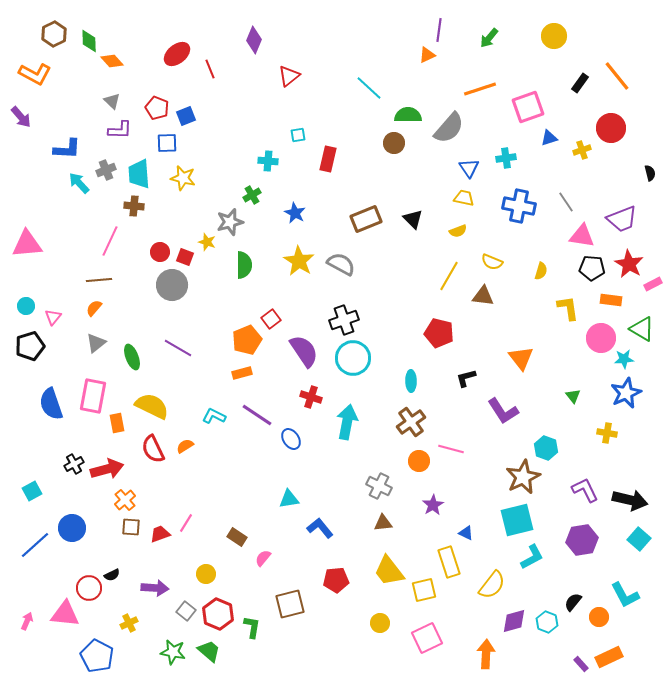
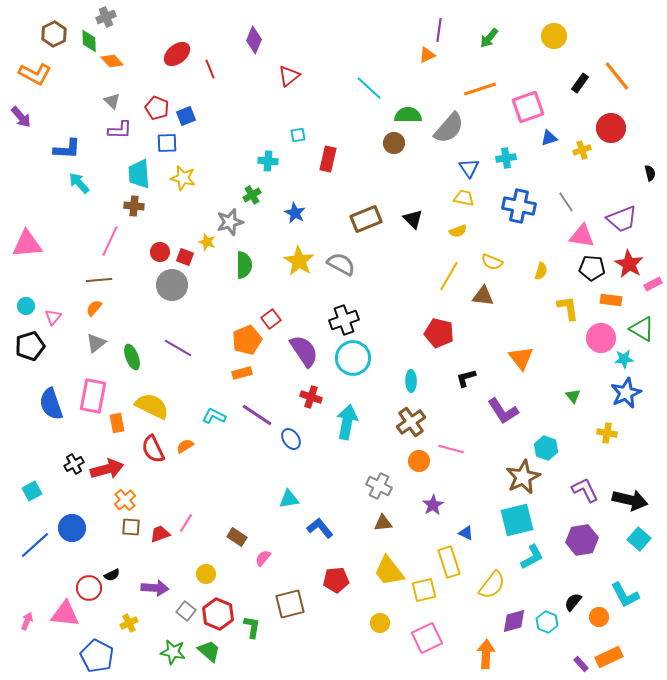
gray cross at (106, 170): moved 153 px up
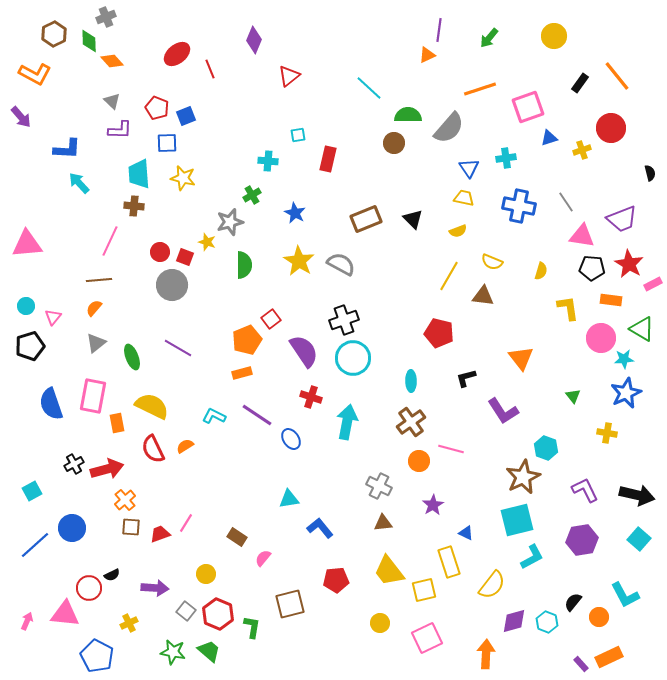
black arrow at (630, 500): moved 7 px right, 5 px up
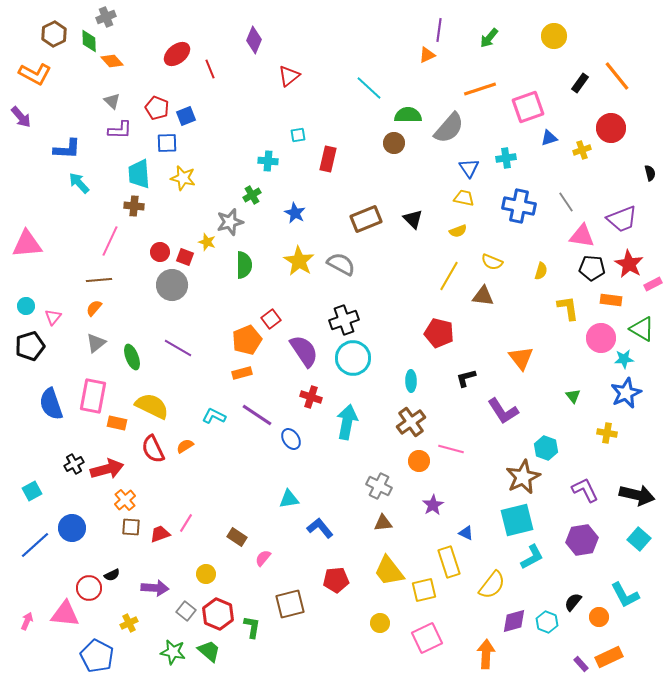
orange rectangle at (117, 423): rotated 66 degrees counterclockwise
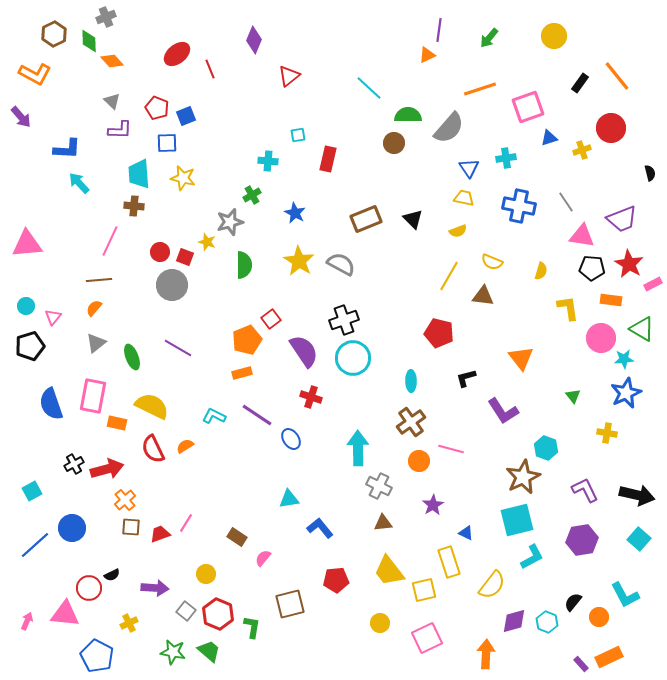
cyan arrow at (347, 422): moved 11 px right, 26 px down; rotated 12 degrees counterclockwise
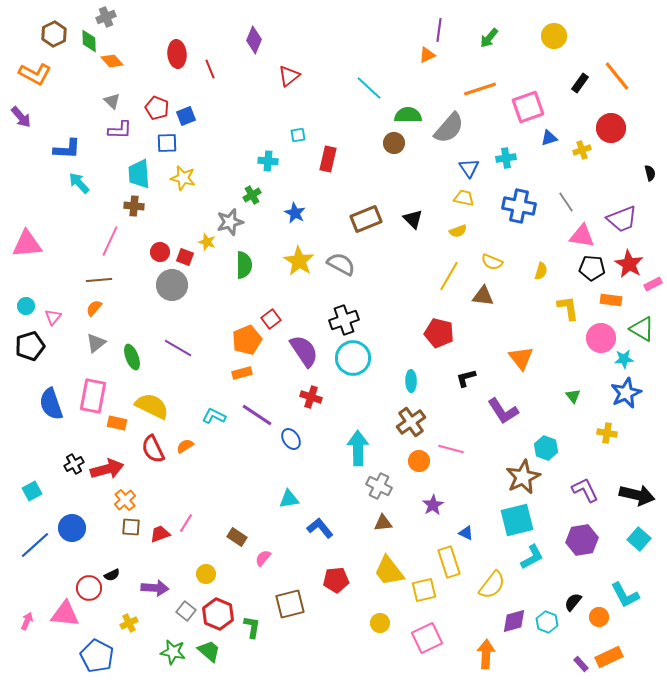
red ellipse at (177, 54): rotated 56 degrees counterclockwise
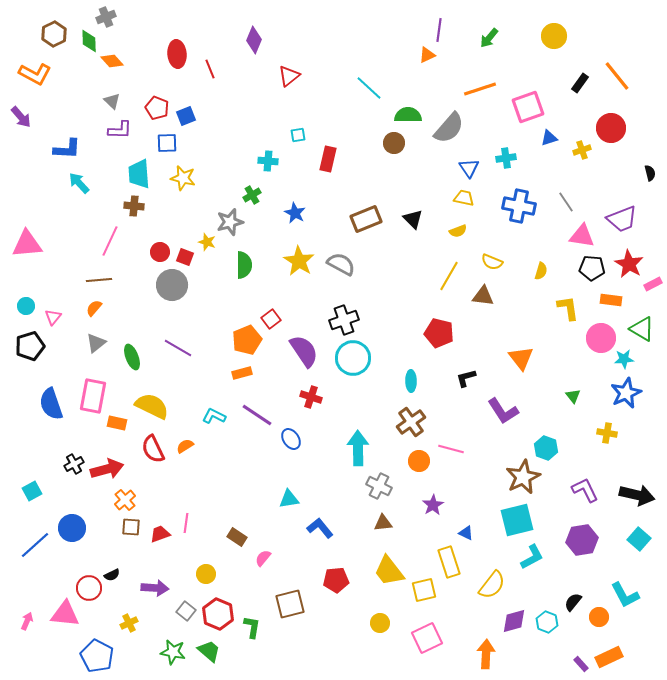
pink line at (186, 523): rotated 24 degrees counterclockwise
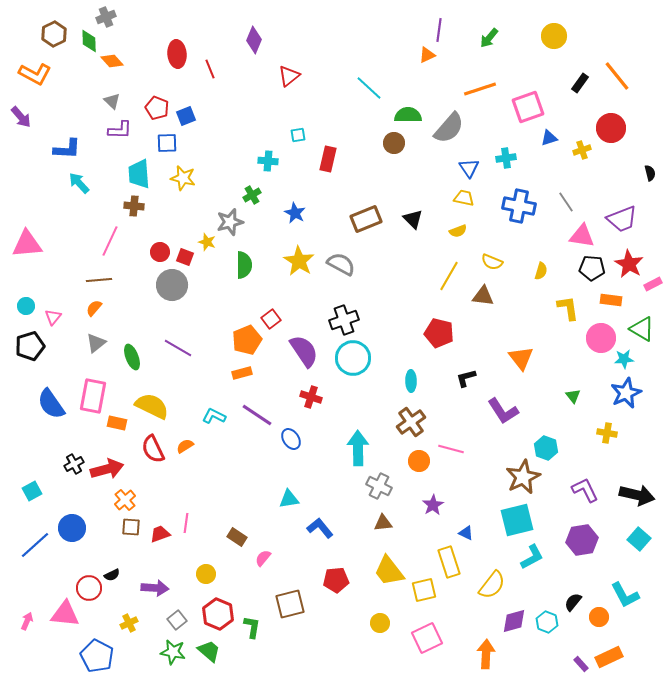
blue semicircle at (51, 404): rotated 16 degrees counterclockwise
gray square at (186, 611): moved 9 px left, 9 px down; rotated 12 degrees clockwise
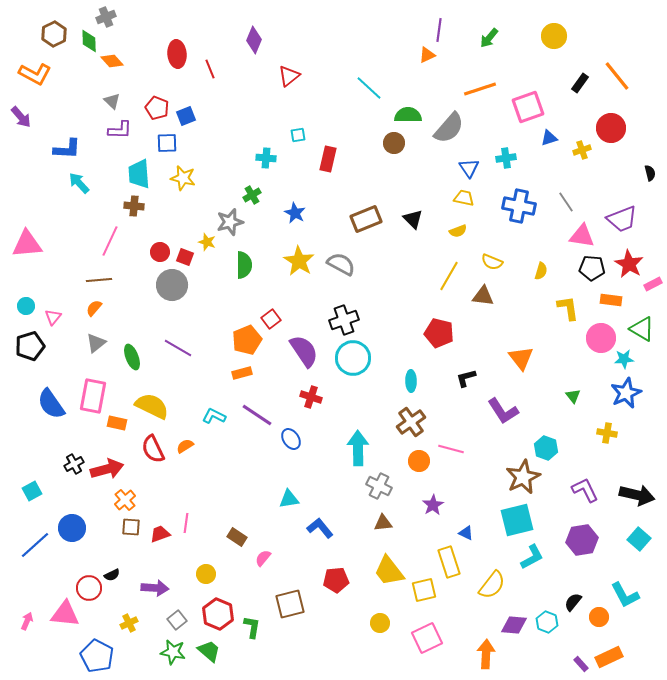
cyan cross at (268, 161): moved 2 px left, 3 px up
purple diamond at (514, 621): moved 4 px down; rotated 20 degrees clockwise
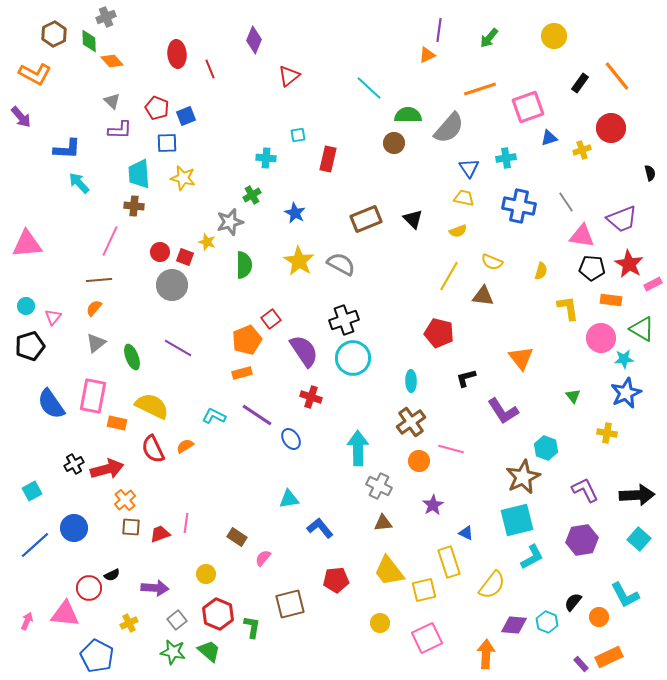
black arrow at (637, 495): rotated 16 degrees counterclockwise
blue circle at (72, 528): moved 2 px right
